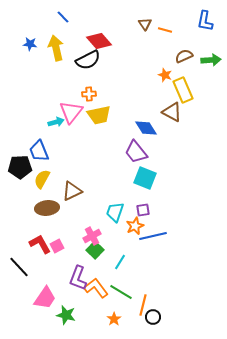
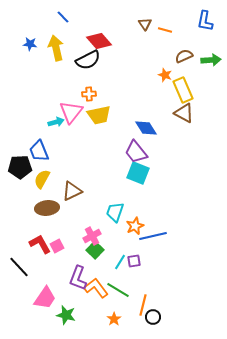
brown triangle at (172, 112): moved 12 px right, 1 px down
cyan square at (145, 178): moved 7 px left, 5 px up
purple square at (143, 210): moved 9 px left, 51 px down
green line at (121, 292): moved 3 px left, 2 px up
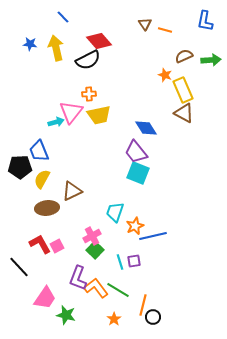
cyan line at (120, 262): rotated 49 degrees counterclockwise
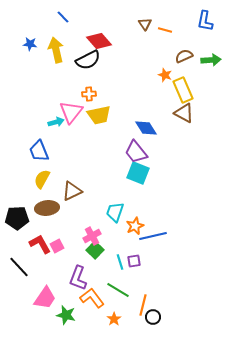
yellow arrow at (56, 48): moved 2 px down
black pentagon at (20, 167): moved 3 px left, 51 px down
orange L-shape at (96, 288): moved 4 px left, 10 px down
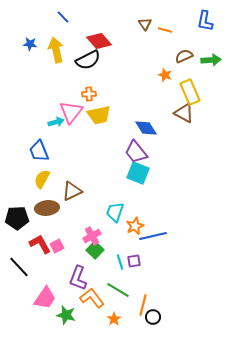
yellow rectangle at (183, 90): moved 7 px right, 2 px down
